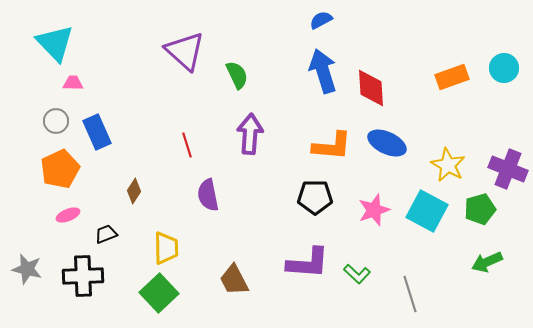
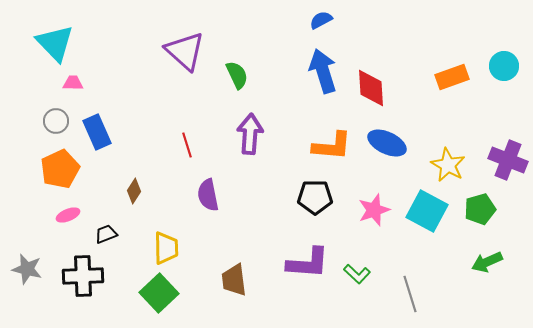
cyan circle: moved 2 px up
purple cross: moved 9 px up
brown trapezoid: rotated 20 degrees clockwise
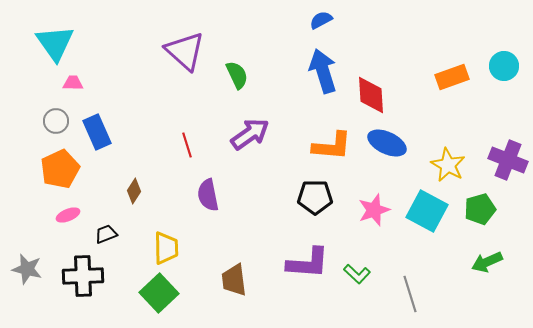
cyan triangle: rotated 9 degrees clockwise
red diamond: moved 7 px down
purple arrow: rotated 51 degrees clockwise
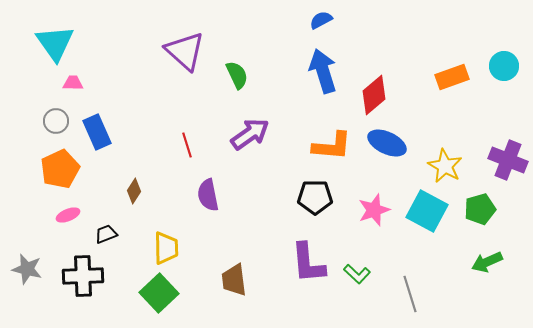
red diamond: moved 3 px right; rotated 54 degrees clockwise
yellow star: moved 3 px left, 1 px down
purple L-shape: rotated 81 degrees clockwise
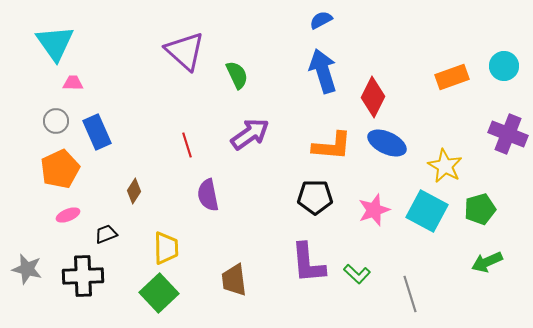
red diamond: moved 1 px left, 2 px down; rotated 24 degrees counterclockwise
purple cross: moved 26 px up
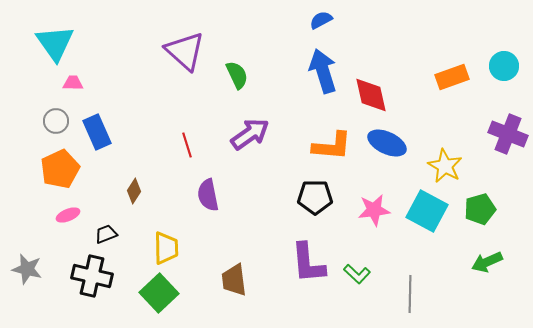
red diamond: moved 2 px left, 2 px up; rotated 39 degrees counterclockwise
pink star: rotated 12 degrees clockwise
black cross: moved 9 px right; rotated 15 degrees clockwise
gray line: rotated 18 degrees clockwise
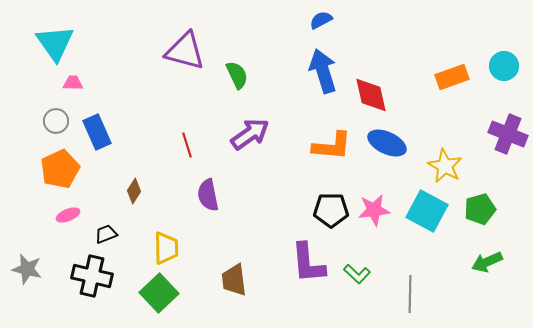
purple triangle: rotated 27 degrees counterclockwise
black pentagon: moved 16 px right, 13 px down
